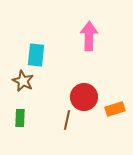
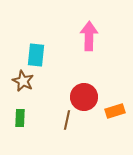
orange rectangle: moved 2 px down
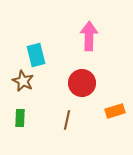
cyan rectangle: rotated 20 degrees counterclockwise
red circle: moved 2 px left, 14 px up
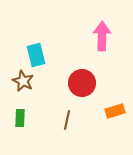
pink arrow: moved 13 px right
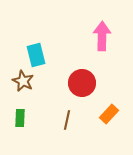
orange rectangle: moved 6 px left, 3 px down; rotated 30 degrees counterclockwise
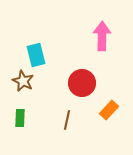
orange rectangle: moved 4 px up
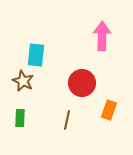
cyan rectangle: rotated 20 degrees clockwise
orange rectangle: rotated 24 degrees counterclockwise
